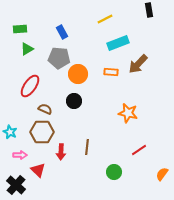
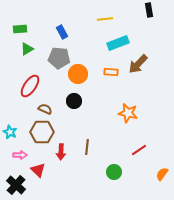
yellow line: rotated 21 degrees clockwise
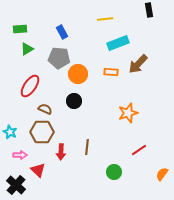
orange star: rotated 30 degrees counterclockwise
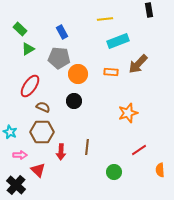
green rectangle: rotated 48 degrees clockwise
cyan rectangle: moved 2 px up
green triangle: moved 1 px right
brown semicircle: moved 2 px left, 2 px up
orange semicircle: moved 2 px left, 4 px up; rotated 40 degrees counterclockwise
